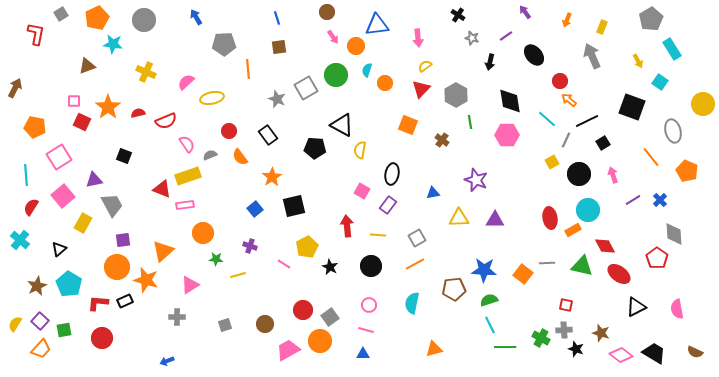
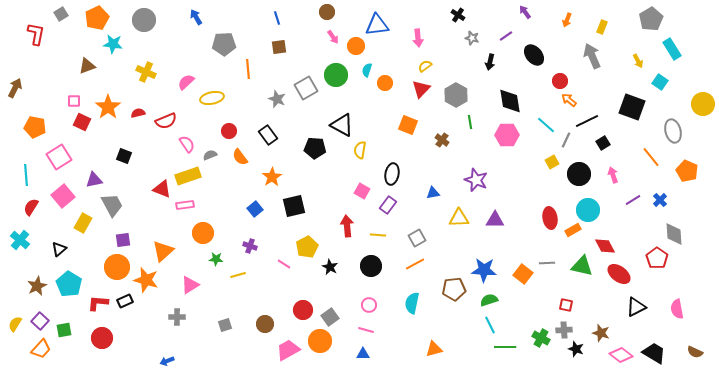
cyan line at (547, 119): moved 1 px left, 6 px down
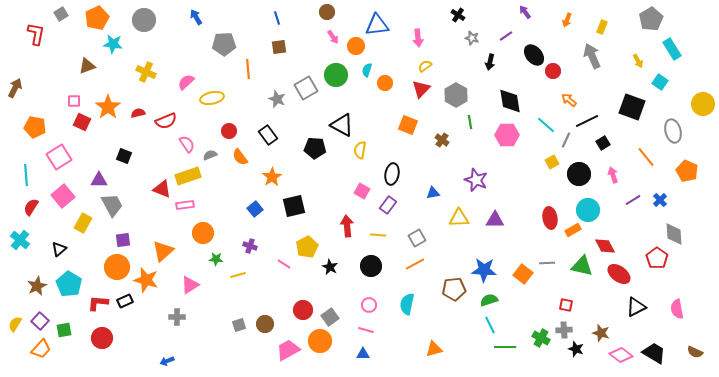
red circle at (560, 81): moved 7 px left, 10 px up
orange line at (651, 157): moved 5 px left
purple triangle at (94, 180): moved 5 px right; rotated 12 degrees clockwise
cyan semicircle at (412, 303): moved 5 px left, 1 px down
gray square at (225, 325): moved 14 px right
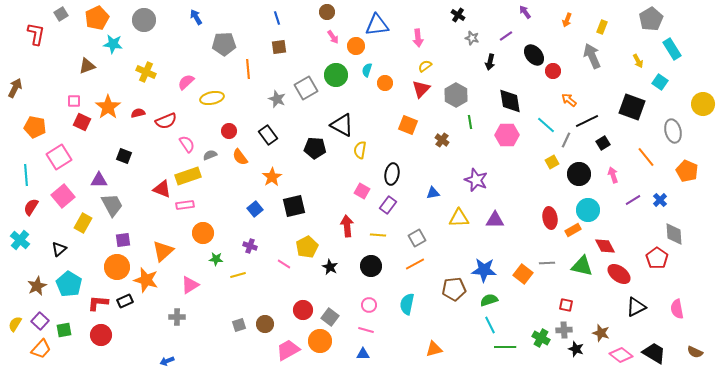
gray square at (330, 317): rotated 18 degrees counterclockwise
red circle at (102, 338): moved 1 px left, 3 px up
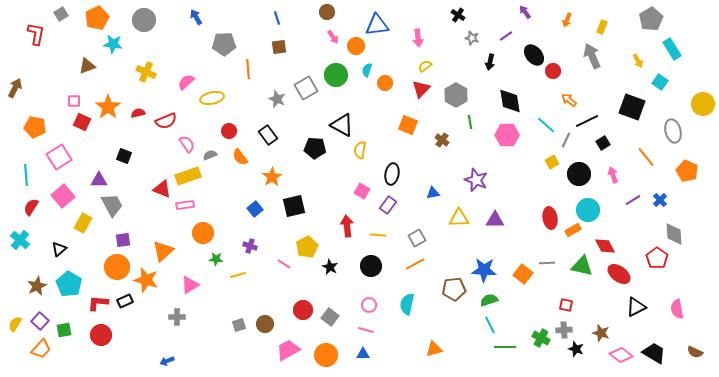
orange circle at (320, 341): moved 6 px right, 14 px down
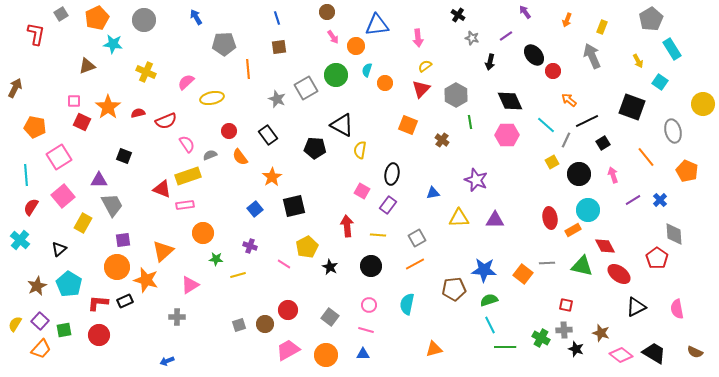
black diamond at (510, 101): rotated 16 degrees counterclockwise
red circle at (303, 310): moved 15 px left
red circle at (101, 335): moved 2 px left
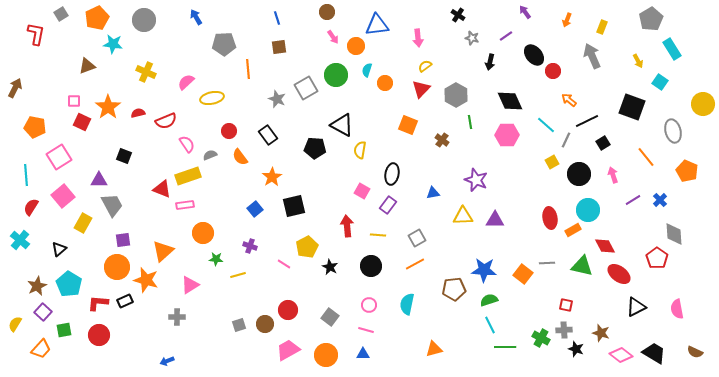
yellow triangle at (459, 218): moved 4 px right, 2 px up
purple square at (40, 321): moved 3 px right, 9 px up
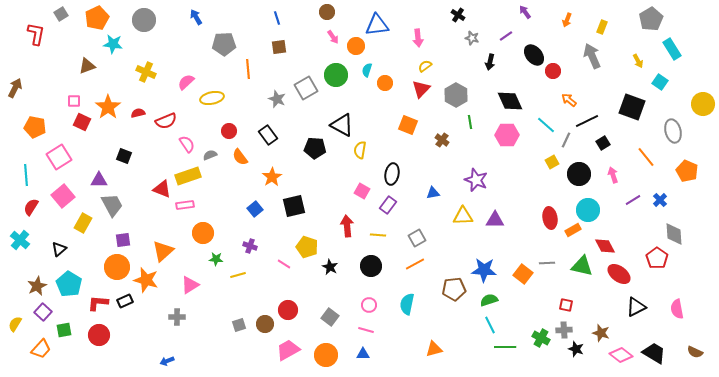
yellow pentagon at (307, 247): rotated 25 degrees counterclockwise
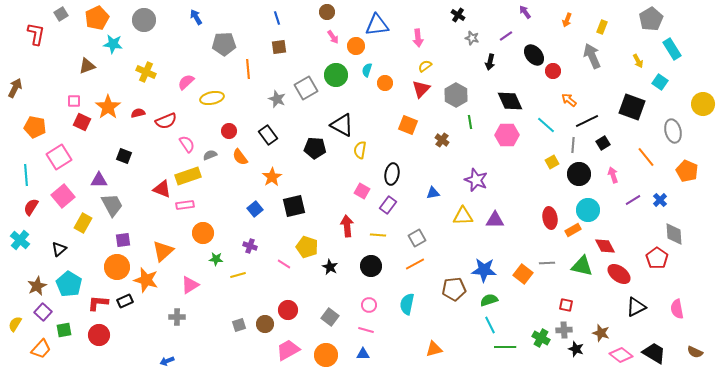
gray line at (566, 140): moved 7 px right, 5 px down; rotated 21 degrees counterclockwise
